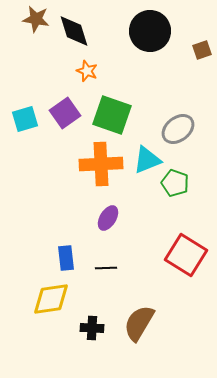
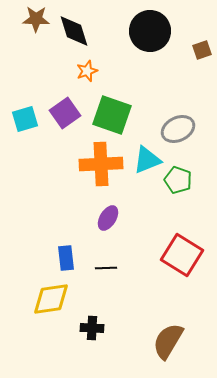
brown star: rotated 8 degrees counterclockwise
orange star: rotated 30 degrees clockwise
gray ellipse: rotated 12 degrees clockwise
green pentagon: moved 3 px right, 3 px up
red square: moved 4 px left
brown semicircle: moved 29 px right, 18 px down
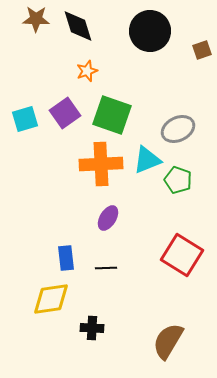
black diamond: moved 4 px right, 5 px up
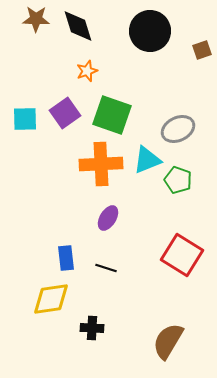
cyan square: rotated 16 degrees clockwise
black line: rotated 20 degrees clockwise
